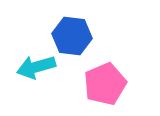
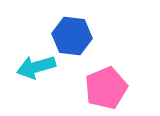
pink pentagon: moved 1 px right, 4 px down
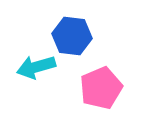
pink pentagon: moved 5 px left
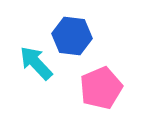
cyan arrow: moved 4 px up; rotated 63 degrees clockwise
